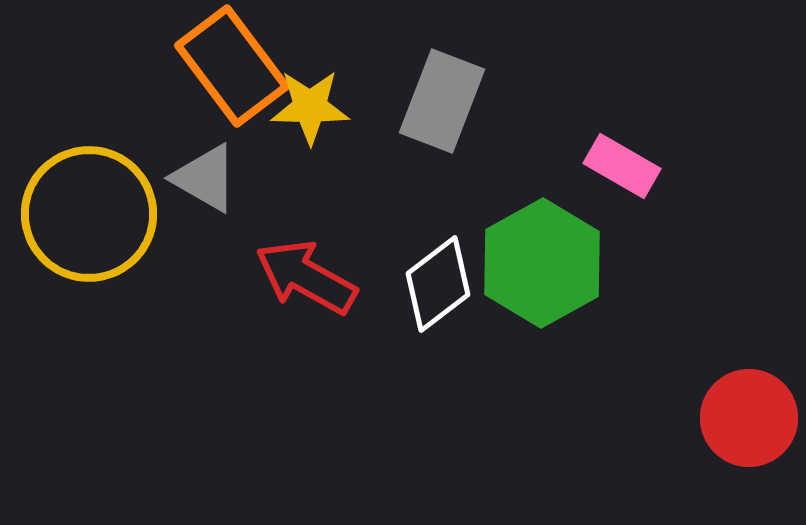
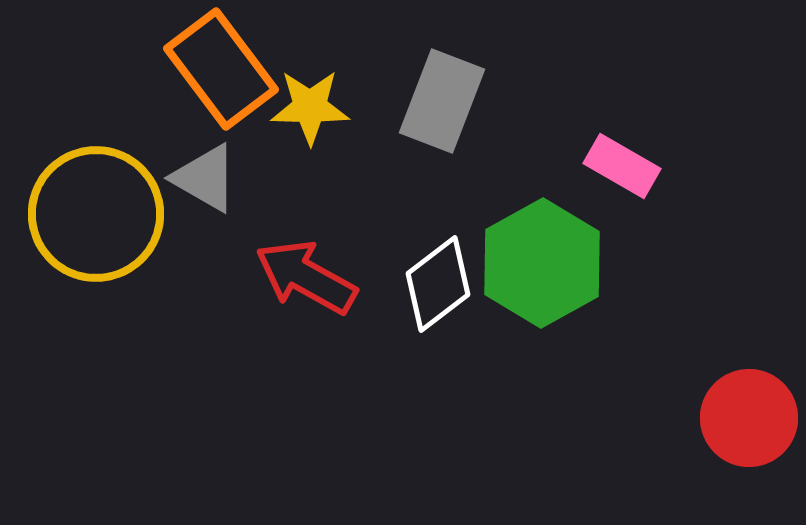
orange rectangle: moved 11 px left, 3 px down
yellow circle: moved 7 px right
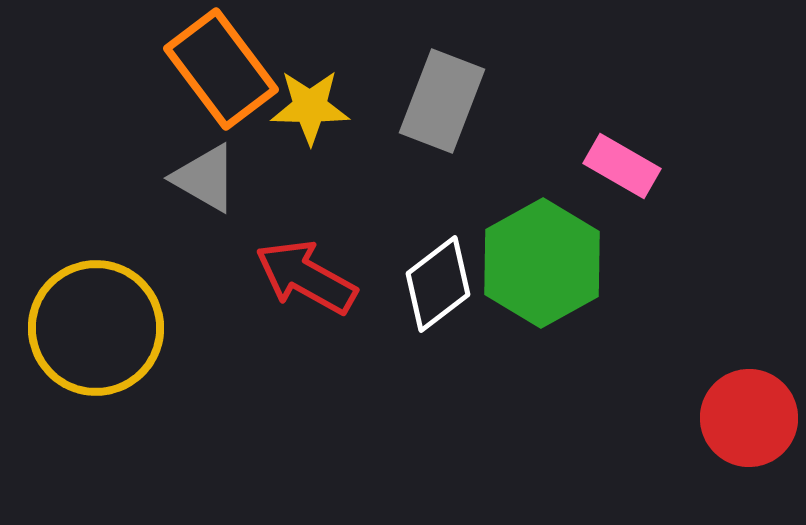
yellow circle: moved 114 px down
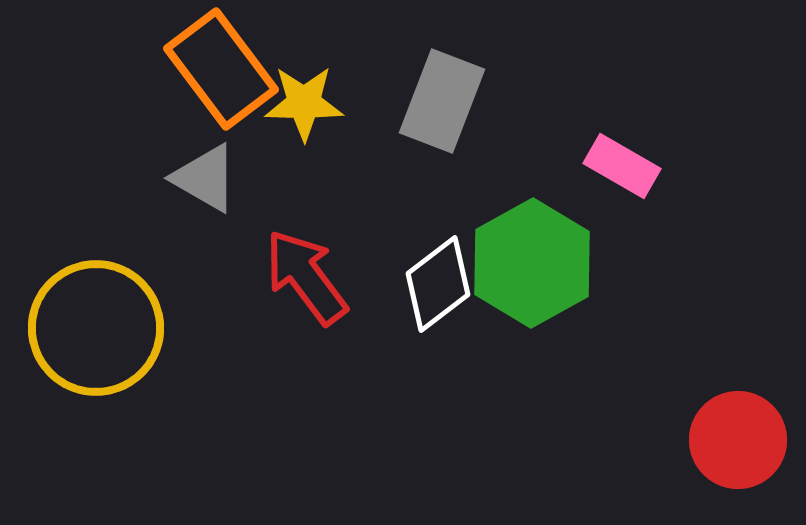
yellow star: moved 6 px left, 4 px up
green hexagon: moved 10 px left
red arrow: rotated 24 degrees clockwise
red circle: moved 11 px left, 22 px down
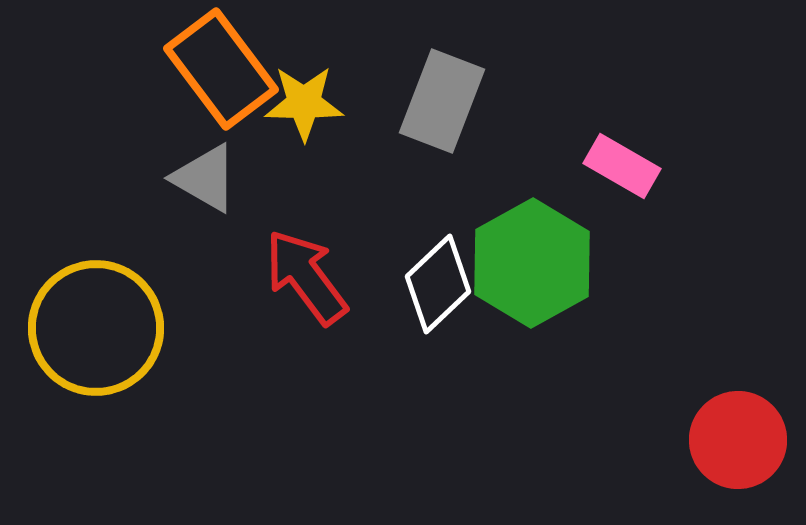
white diamond: rotated 6 degrees counterclockwise
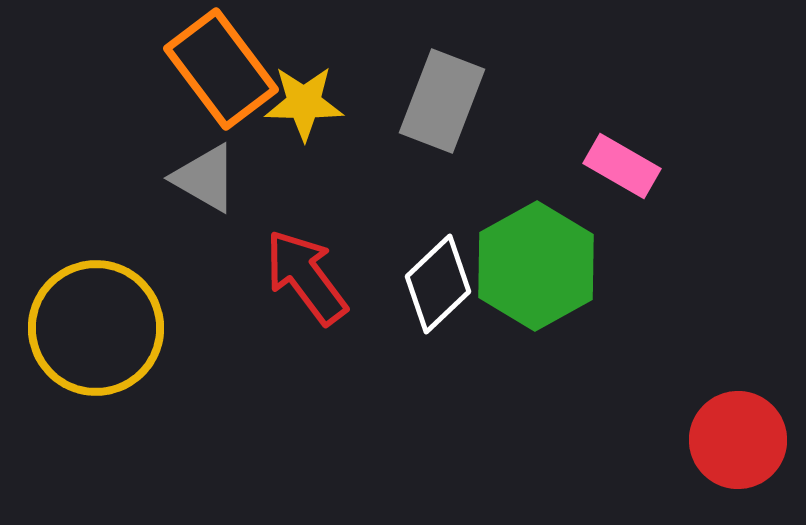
green hexagon: moved 4 px right, 3 px down
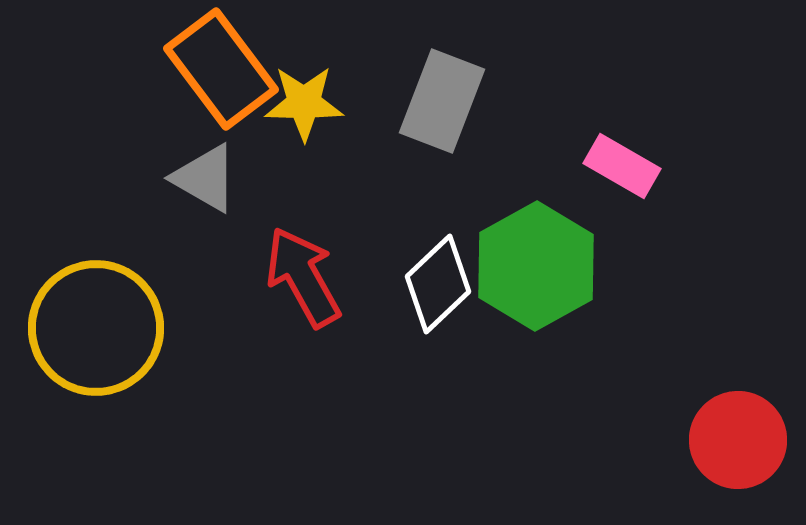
red arrow: moved 3 px left; rotated 8 degrees clockwise
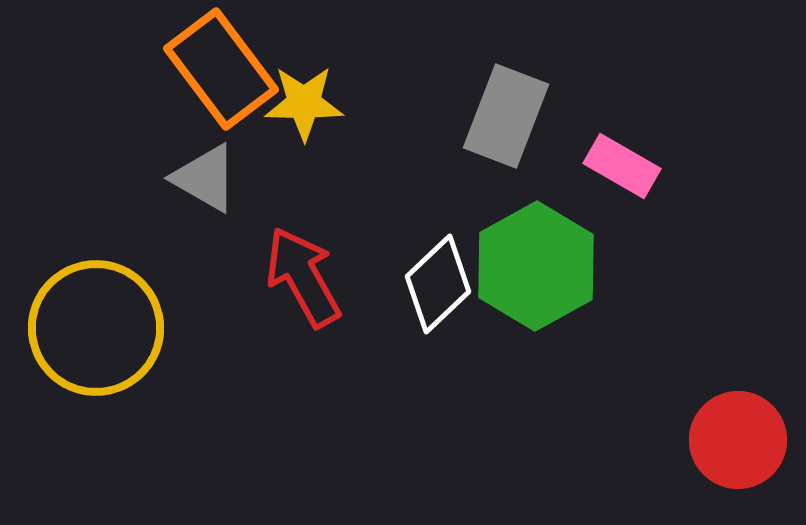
gray rectangle: moved 64 px right, 15 px down
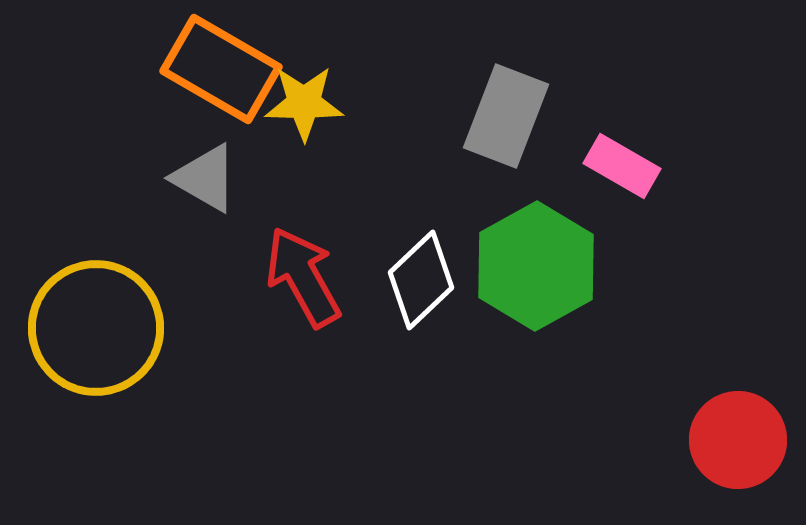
orange rectangle: rotated 23 degrees counterclockwise
white diamond: moved 17 px left, 4 px up
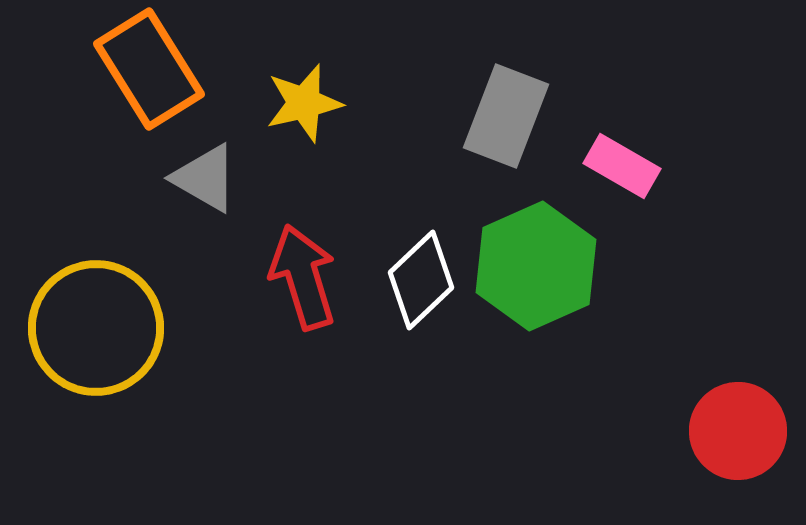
orange rectangle: moved 72 px left; rotated 28 degrees clockwise
yellow star: rotated 14 degrees counterclockwise
green hexagon: rotated 5 degrees clockwise
red arrow: rotated 12 degrees clockwise
red circle: moved 9 px up
